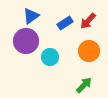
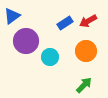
blue triangle: moved 19 px left
red arrow: rotated 18 degrees clockwise
orange circle: moved 3 px left
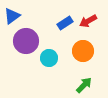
orange circle: moved 3 px left
cyan circle: moved 1 px left, 1 px down
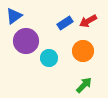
blue triangle: moved 2 px right
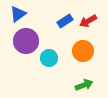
blue triangle: moved 4 px right, 2 px up
blue rectangle: moved 2 px up
green arrow: rotated 24 degrees clockwise
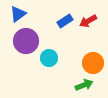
orange circle: moved 10 px right, 12 px down
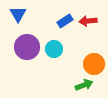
blue triangle: rotated 24 degrees counterclockwise
red arrow: rotated 24 degrees clockwise
purple circle: moved 1 px right, 6 px down
cyan circle: moved 5 px right, 9 px up
orange circle: moved 1 px right, 1 px down
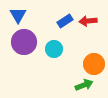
blue triangle: moved 1 px down
purple circle: moved 3 px left, 5 px up
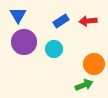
blue rectangle: moved 4 px left
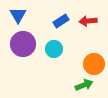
purple circle: moved 1 px left, 2 px down
